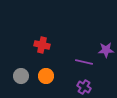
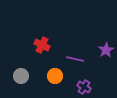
red cross: rotated 14 degrees clockwise
purple star: rotated 28 degrees counterclockwise
purple line: moved 9 px left, 3 px up
orange circle: moved 9 px right
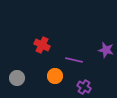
purple star: rotated 28 degrees counterclockwise
purple line: moved 1 px left, 1 px down
gray circle: moved 4 px left, 2 px down
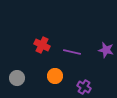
purple line: moved 2 px left, 8 px up
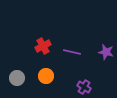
red cross: moved 1 px right, 1 px down; rotated 35 degrees clockwise
purple star: moved 2 px down
orange circle: moved 9 px left
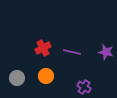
red cross: moved 2 px down
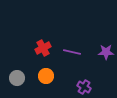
purple star: rotated 14 degrees counterclockwise
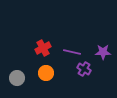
purple star: moved 3 px left
orange circle: moved 3 px up
purple cross: moved 18 px up
